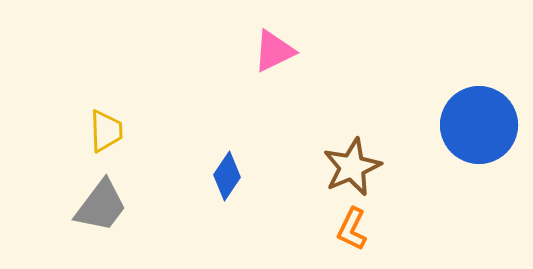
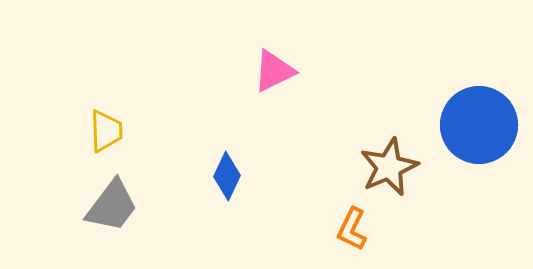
pink triangle: moved 20 px down
brown star: moved 37 px right
blue diamond: rotated 9 degrees counterclockwise
gray trapezoid: moved 11 px right
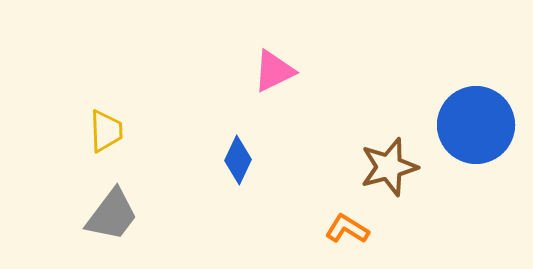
blue circle: moved 3 px left
brown star: rotated 8 degrees clockwise
blue diamond: moved 11 px right, 16 px up
gray trapezoid: moved 9 px down
orange L-shape: moved 5 px left; rotated 96 degrees clockwise
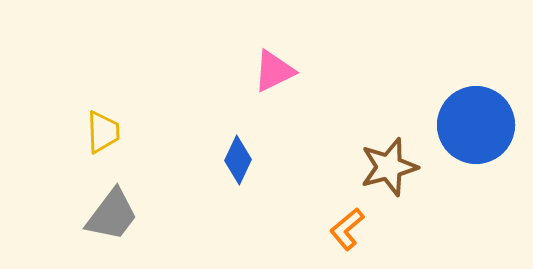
yellow trapezoid: moved 3 px left, 1 px down
orange L-shape: rotated 72 degrees counterclockwise
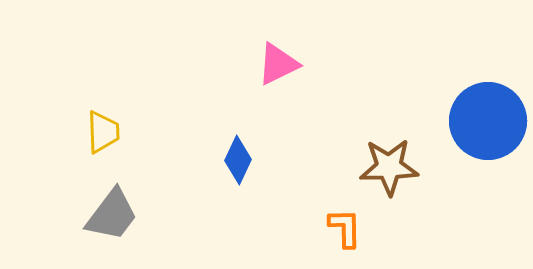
pink triangle: moved 4 px right, 7 px up
blue circle: moved 12 px right, 4 px up
brown star: rotated 14 degrees clockwise
orange L-shape: moved 2 px left, 1 px up; rotated 129 degrees clockwise
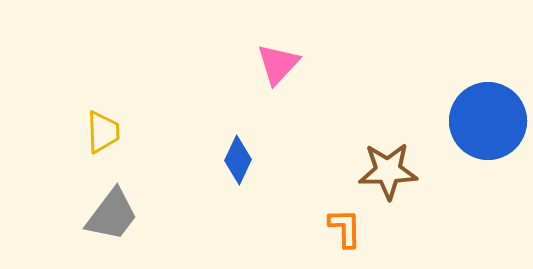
pink triangle: rotated 21 degrees counterclockwise
brown star: moved 1 px left, 4 px down
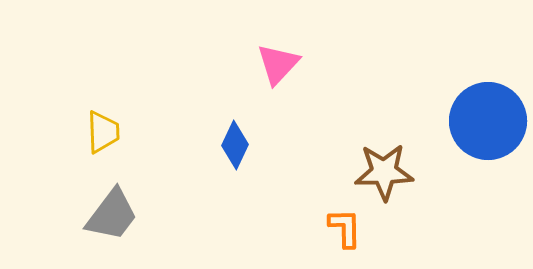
blue diamond: moved 3 px left, 15 px up
brown star: moved 4 px left, 1 px down
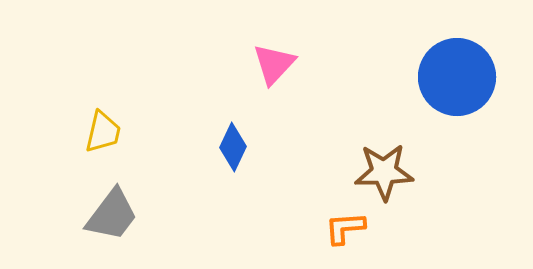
pink triangle: moved 4 px left
blue circle: moved 31 px left, 44 px up
yellow trapezoid: rotated 15 degrees clockwise
blue diamond: moved 2 px left, 2 px down
orange L-shape: rotated 93 degrees counterclockwise
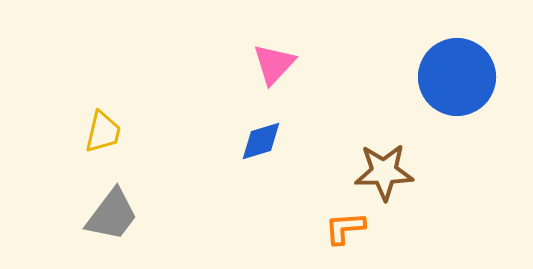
blue diamond: moved 28 px right, 6 px up; rotated 48 degrees clockwise
